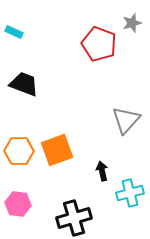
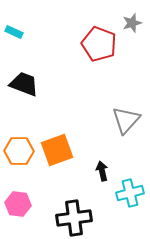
black cross: rotated 8 degrees clockwise
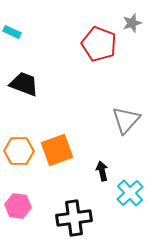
cyan rectangle: moved 2 px left
cyan cross: rotated 28 degrees counterclockwise
pink hexagon: moved 2 px down
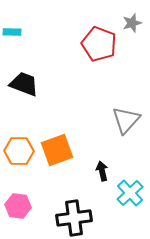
cyan rectangle: rotated 24 degrees counterclockwise
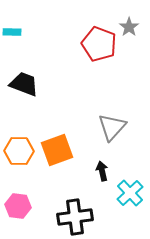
gray star: moved 3 px left, 4 px down; rotated 18 degrees counterclockwise
gray triangle: moved 14 px left, 7 px down
black cross: moved 1 px right, 1 px up
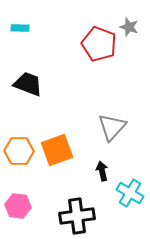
gray star: rotated 18 degrees counterclockwise
cyan rectangle: moved 8 px right, 4 px up
black trapezoid: moved 4 px right
cyan cross: rotated 16 degrees counterclockwise
black cross: moved 2 px right, 1 px up
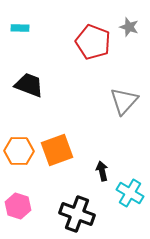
red pentagon: moved 6 px left, 2 px up
black trapezoid: moved 1 px right, 1 px down
gray triangle: moved 12 px right, 26 px up
pink hexagon: rotated 10 degrees clockwise
black cross: moved 2 px up; rotated 28 degrees clockwise
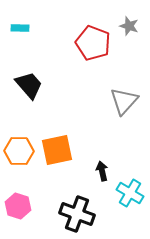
gray star: moved 1 px up
red pentagon: moved 1 px down
black trapezoid: rotated 28 degrees clockwise
orange square: rotated 8 degrees clockwise
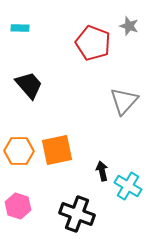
cyan cross: moved 2 px left, 7 px up
